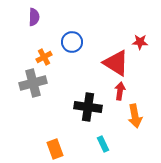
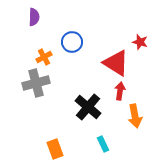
red star: rotated 14 degrees clockwise
gray cross: moved 3 px right
black cross: rotated 32 degrees clockwise
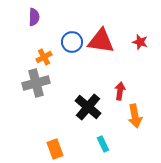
red triangle: moved 15 px left, 22 px up; rotated 24 degrees counterclockwise
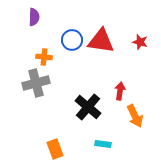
blue circle: moved 2 px up
orange cross: rotated 35 degrees clockwise
orange arrow: rotated 15 degrees counterclockwise
cyan rectangle: rotated 56 degrees counterclockwise
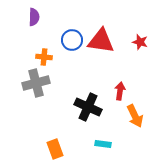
black cross: rotated 16 degrees counterclockwise
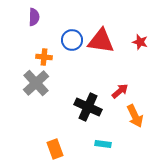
gray cross: rotated 28 degrees counterclockwise
red arrow: rotated 42 degrees clockwise
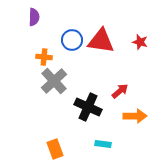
gray cross: moved 18 px right, 2 px up
orange arrow: rotated 65 degrees counterclockwise
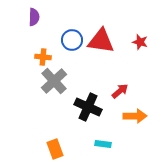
orange cross: moved 1 px left
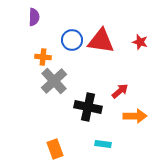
black cross: rotated 12 degrees counterclockwise
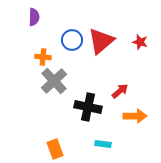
red triangle: rotated 48 degrees counterclockwise
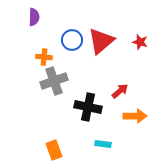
orange cross: moved 1 px right
gray cross: rotated 24 degrees clockwise
orange rectangle: moved 1 px left, 1 px down
